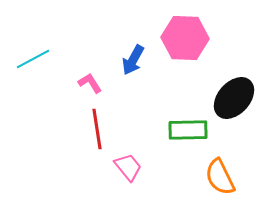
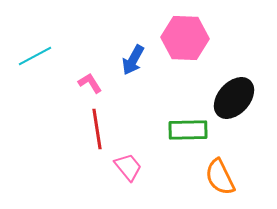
cyan line: moved 2 px right, 3 px up
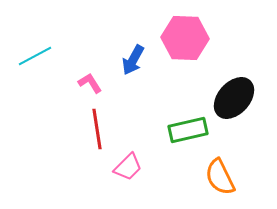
green rectangle: rotated 12 degrees counterclockwise
pink trapezoid: rotated 84 degrees clockwise
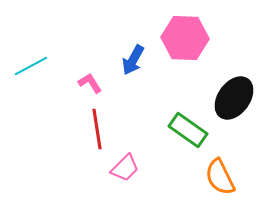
cyan line: moved 4 px left, 10 px down
black ellipse: rotated 6 degrees counterclockwise
green rectangle: rotated 48 degrees clockwise
pink trapezoid: moved 3 px left, 1 px down
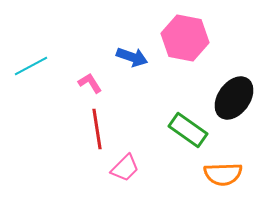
pink hexagon: rotated 9 degrees clockwise
blue arrow: moved 1 px left, 3 px up; rotated 100 degrees counterclockwise
orange semicircle: moved 3 px right, 3 px up; rotated 66 degrees counterclockwise
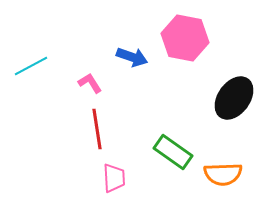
green rectangle: moved 15 px left, 22 px down
pink trapezoid: moved 11 px left, 10 px down; rotated 48 degrees counterclockwise
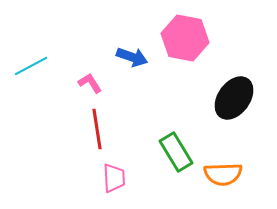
green rectangle: moved 3 px right; rotated 24 degrees clockwise
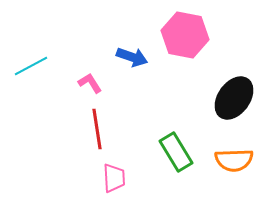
pink hexagon: moved 3 px up
orange semicircle: moved 11 px right, 14 px up
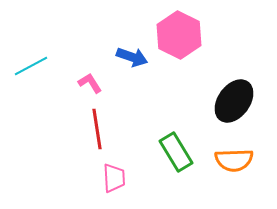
pink hexagon: moved 6 px left; rotated 15 degrees clockwise
black ellipse: moved 3 px down
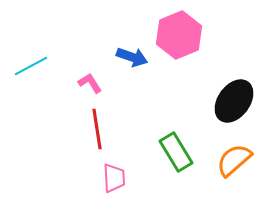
pink hexagon: rotated 12 degrees clockwise
orange semicircle: rotated 141 degrees clockwise
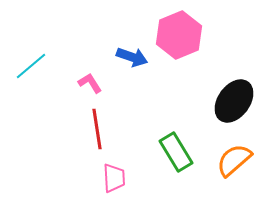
cyan line: rotated 12 degrees counterclockwise
